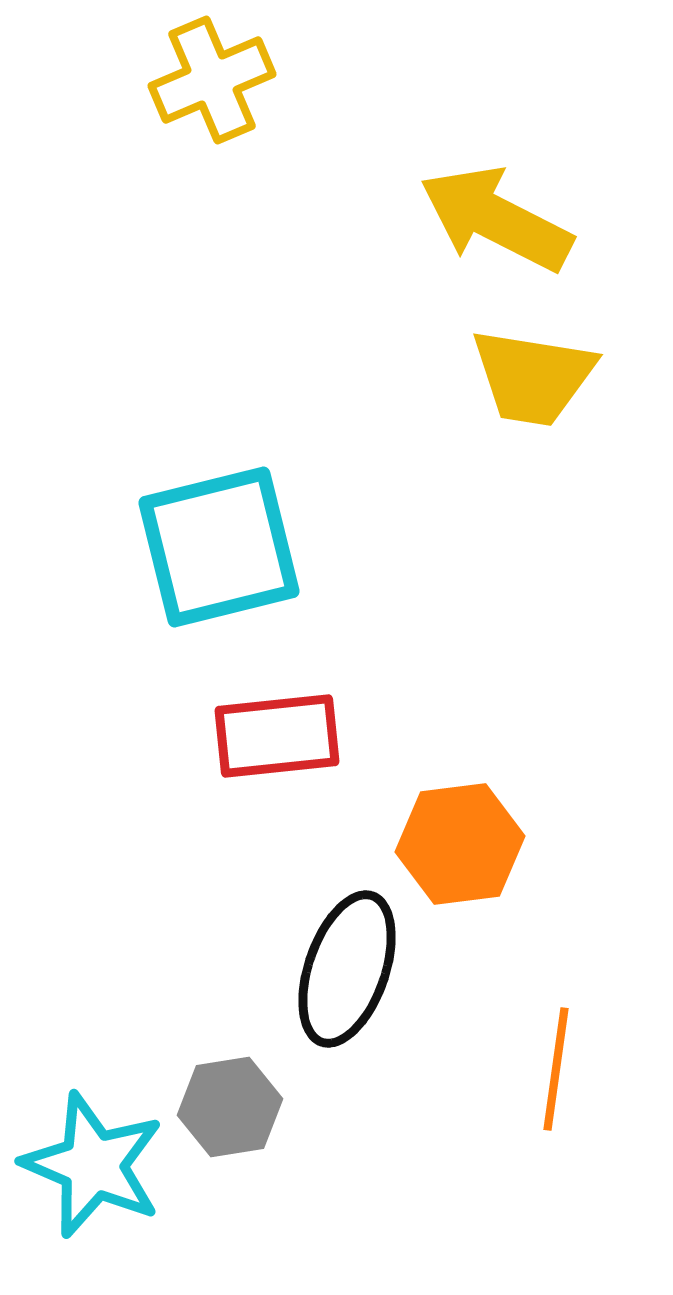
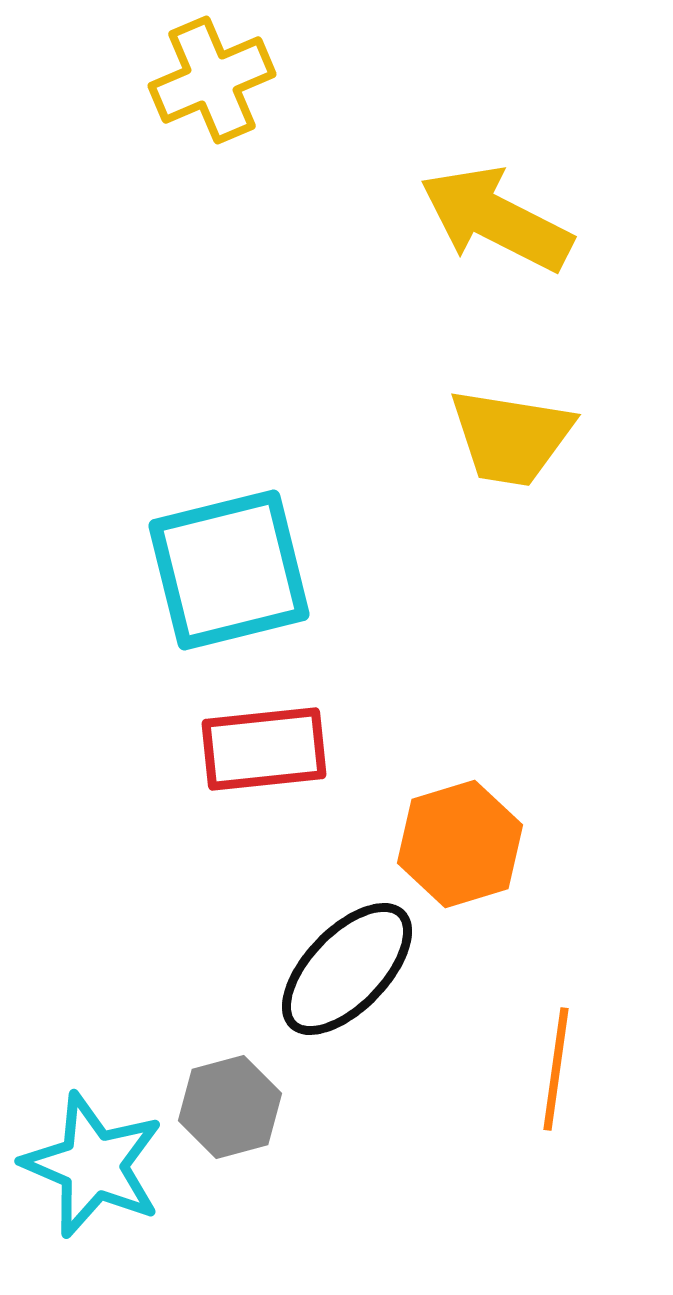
yellow trapezoid: moved 22 px left, 60 px down
cyan square: moved 10 px right, 23 px down
red rectangle: moved 13 px left, 13 px down
orange hexagon: rotated 10 degrees counterclockwise
black ellipse: rotated 25 degrees clockwise
gray hexagon: rotated 6 degrees counterclockwise
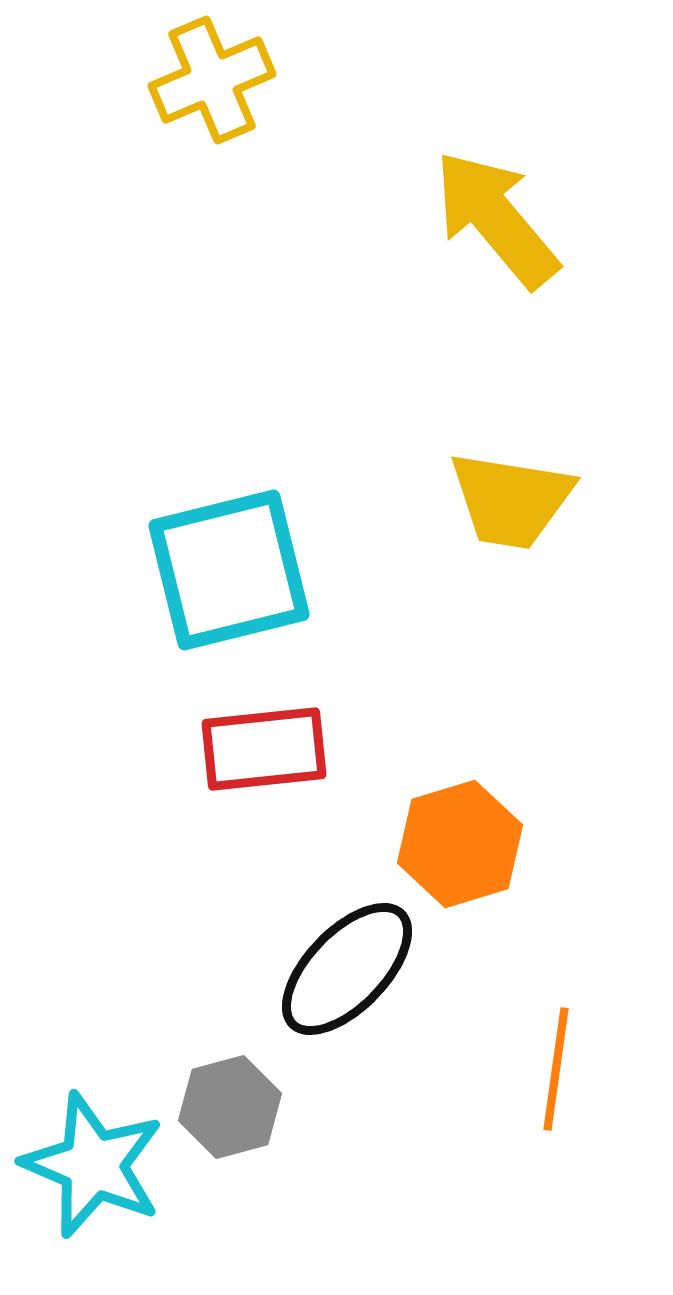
yellow arrow: rotated 23 degrees clockwise
yellow trapezoid: moved 63 px down
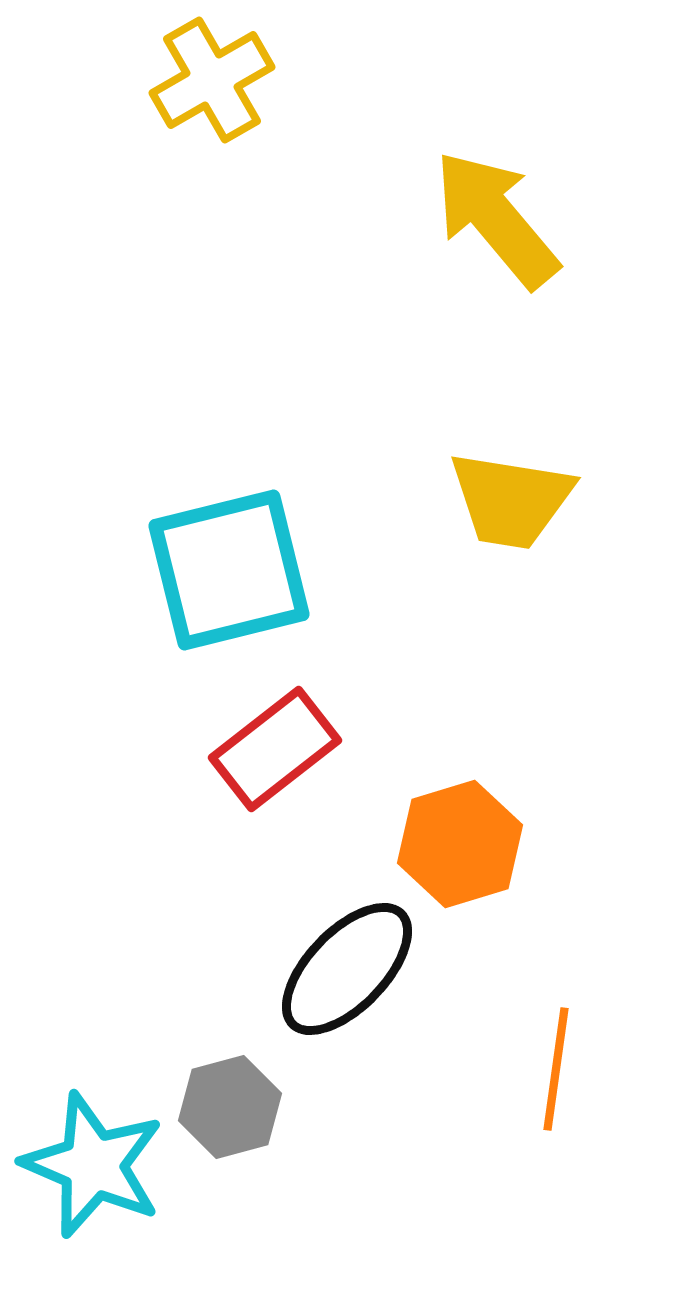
yellow cross: rotated 7 degrees counterclockwise
red rectangle: moved 11 px right; rotated 32 degrees counterclockwise
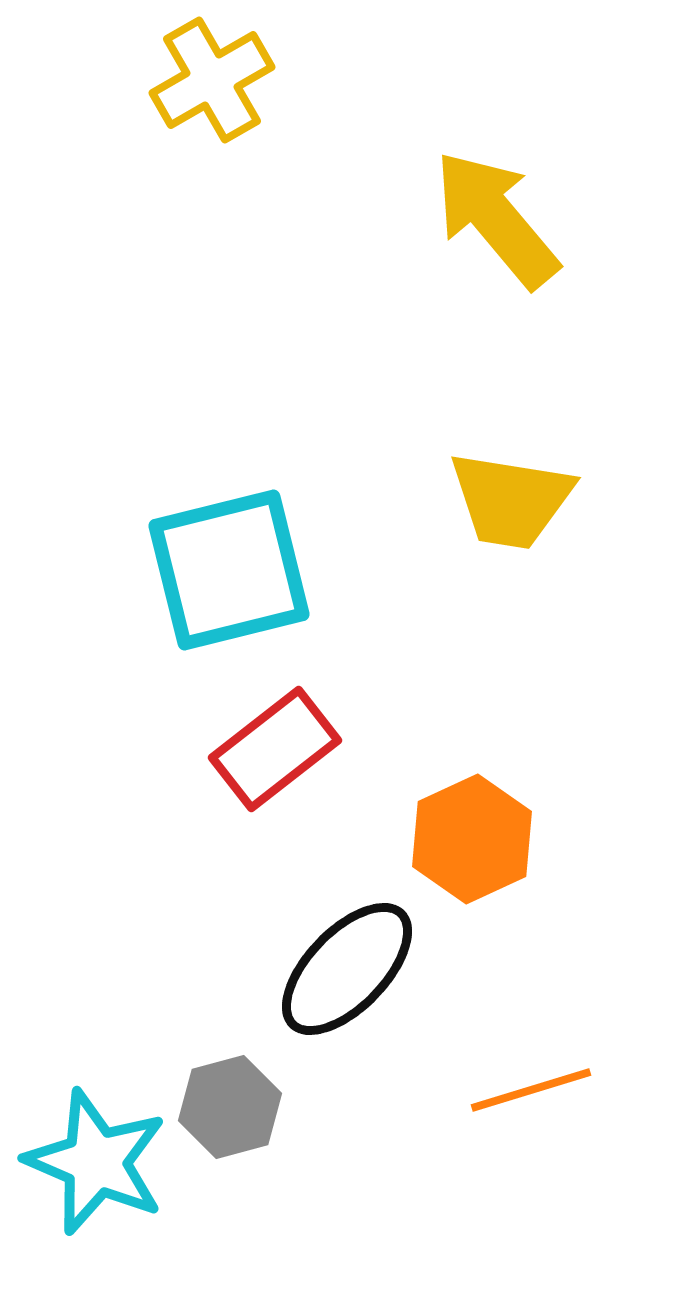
orange hexagon: moved 12 px right, 5 px up; rotated 8 degrees counterclockwise
orange line: moved 25 px left, 21 px down; rotated 65 degrees clockwise
cyan star: moved 3 px right, 3 px up
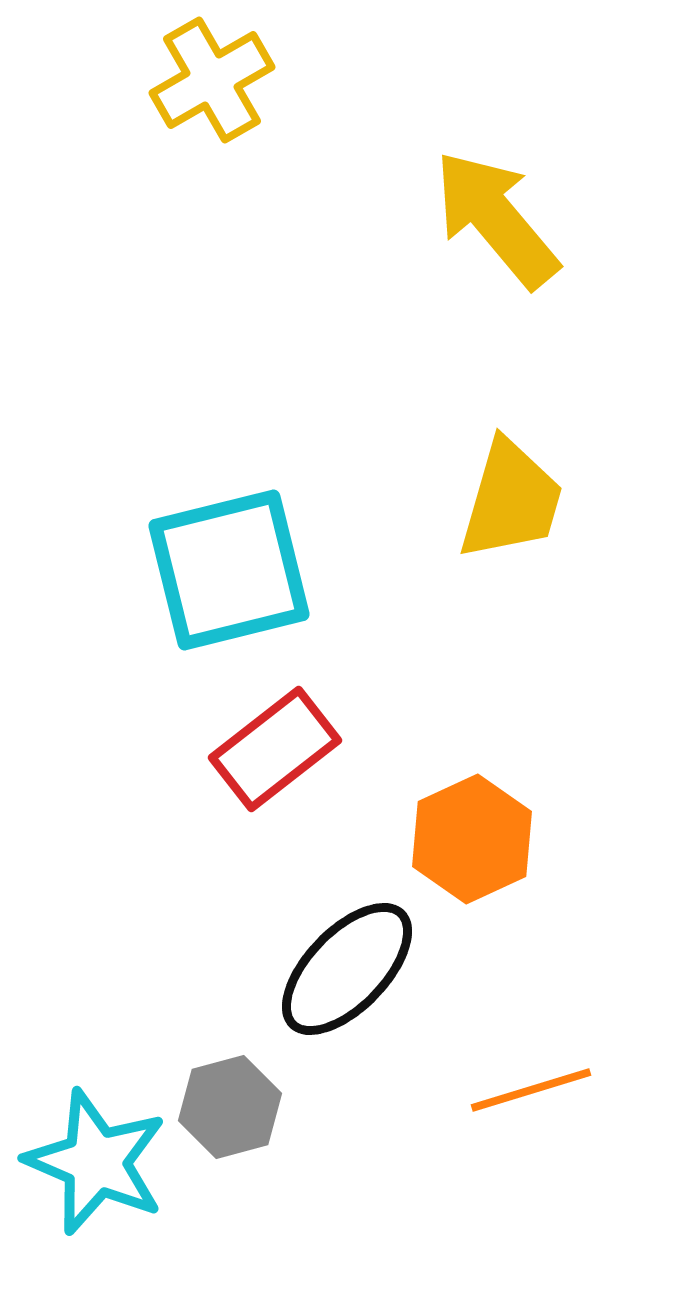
yellow trapezoid: rotated 83 degrees counterclockwise
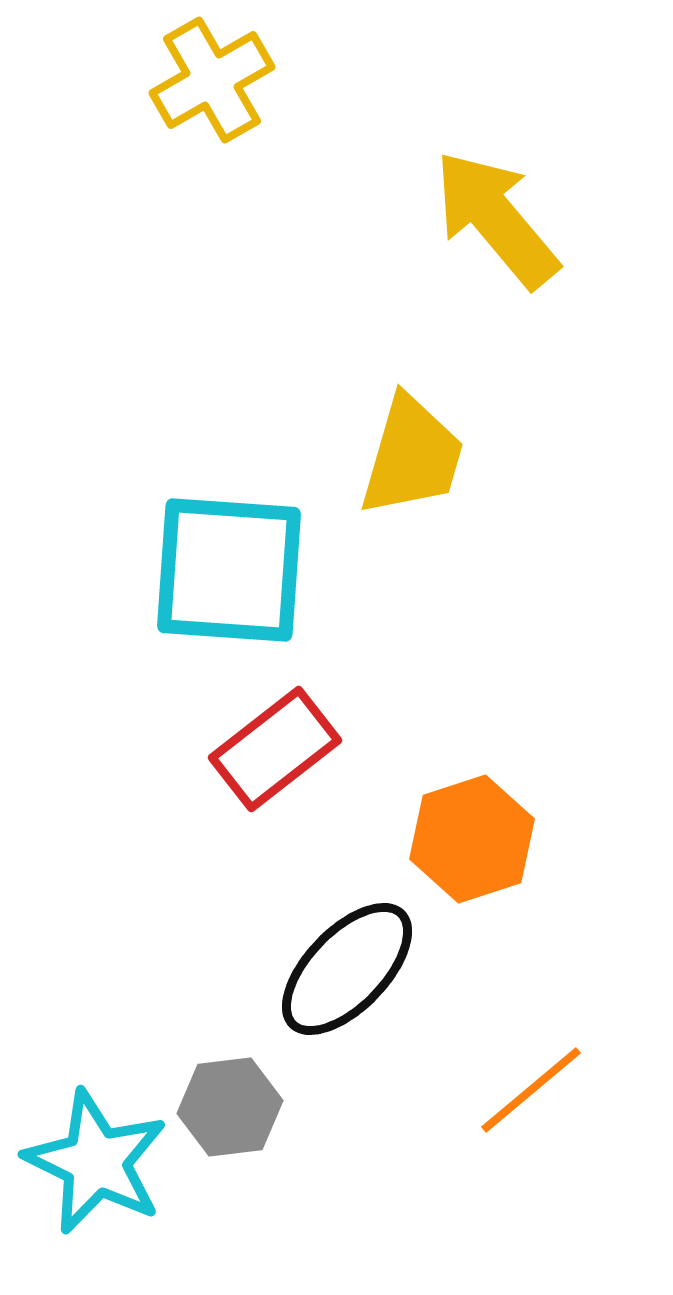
yellow trapezoid: moved 99 px left, 44 px up
cyan square: rotated 18 degrees clockwise
orange hexagon: rotated 7 degrees clockwise
orange line: rotated 23 degrees counterclockwise
gray hexagon: rotated 8 degrees clockwise
cyan star: rotated 3 degrees clockwise
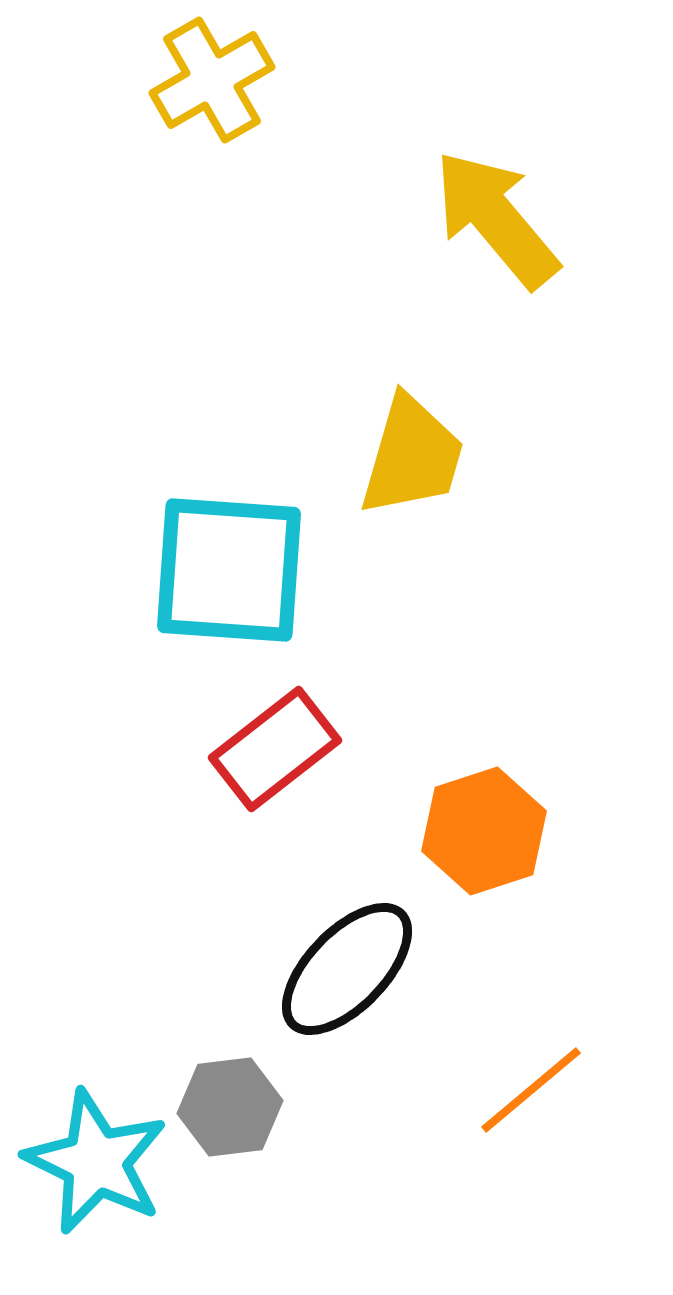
orange hexagon: moved 12 px right, 8 px up
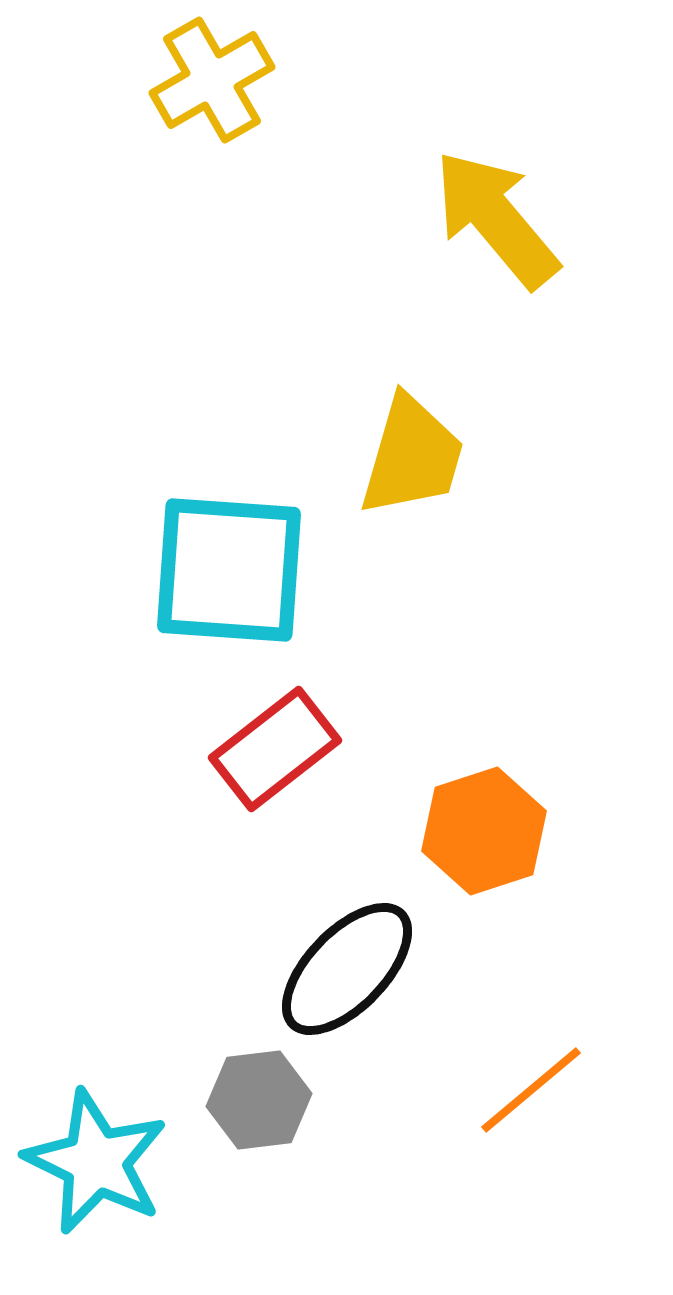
gray hexagon: moved 29 px right, 7 px up
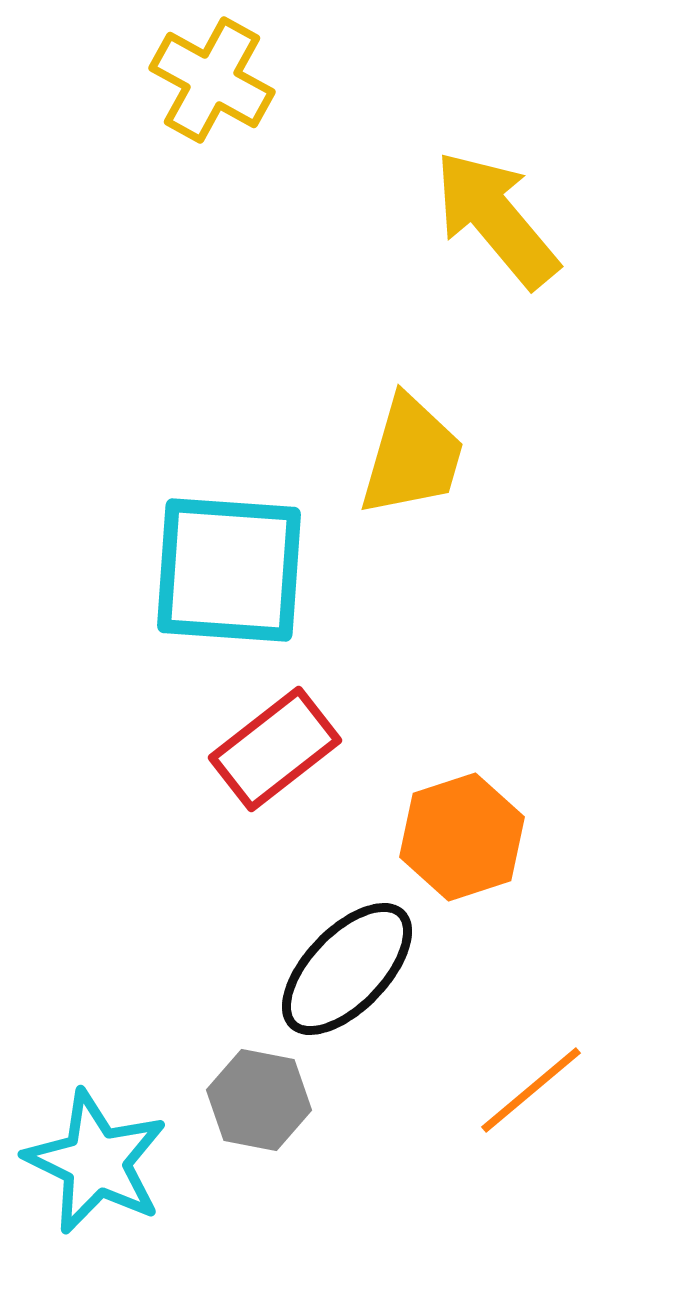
yellow cross: rotated 31 degrees counterclockwise
orange hexagon: moved 22 px left, 6 px down
gray hexagon: rotated 18 degrees clockwise
